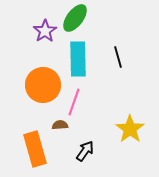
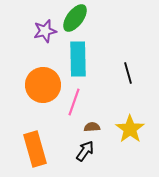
purple star: rotated 20 degrees clockwise
black line: moved 10 px right, 16 px down
brown semicircle: moved 32 px right, 2 px down
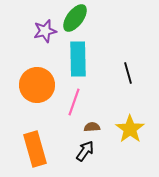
orange circle: moved 6 px left
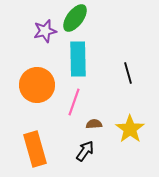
brown semicircle: moved 2 px right, 3 px up
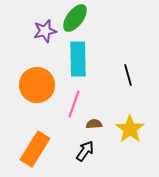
black line: moved 2 px down
pink line: moved 2 px down
orange rectangle: rotated 48 degrees clockwise
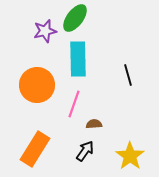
yellow star: moved 27 px down
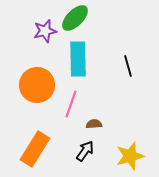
green ellipse: rotated 8 degrees clockwise
black line: moved 9 px up
pink line: moved 3 px left
yellow star: rotated 20 degrees clockwise
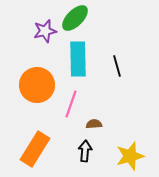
black line: moved 11 px left
black arrow: rotated 30 degrees counterclockwise
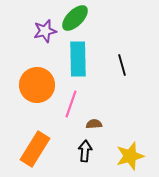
black line: moved 5 px right, 1 px up
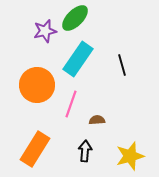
cyan rectangle: rotated 36 degrees clockwise
brown semicircle: moved 3 px right, 4 px up
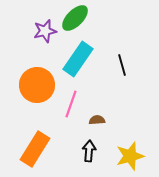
black arrow: moved 4 px right
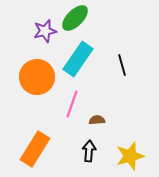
orange circle: moved 8 px up
pink line: moved 1 px right
